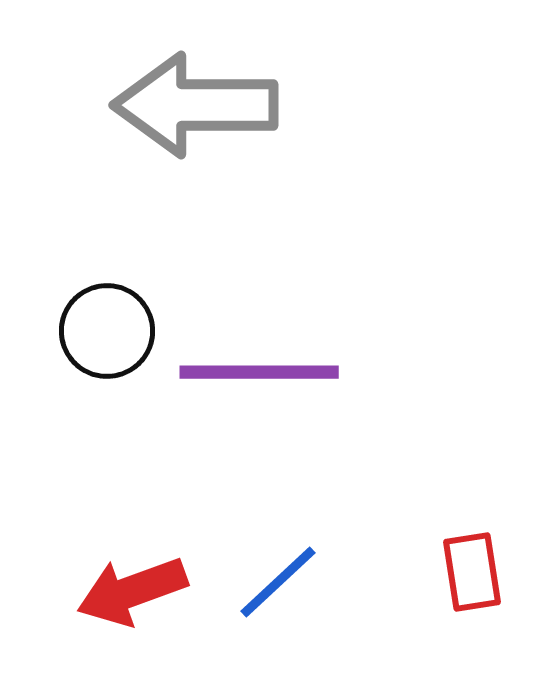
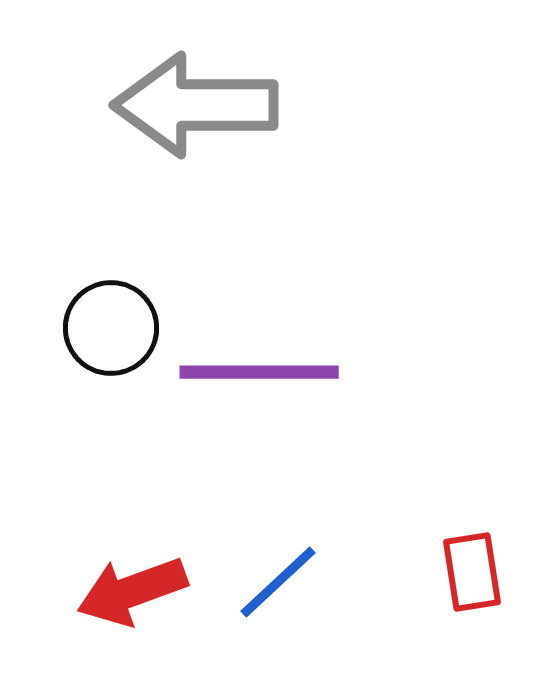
black circle: moved 4 px right, 3 px up
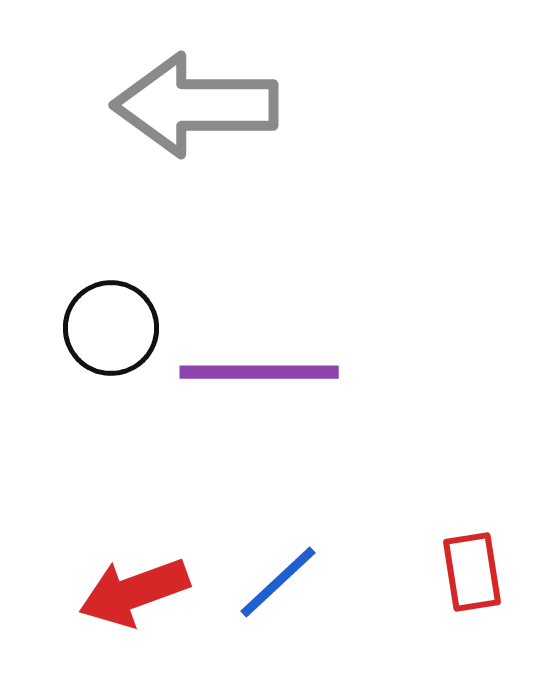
red arrow: moved 2 px right, 1 px down
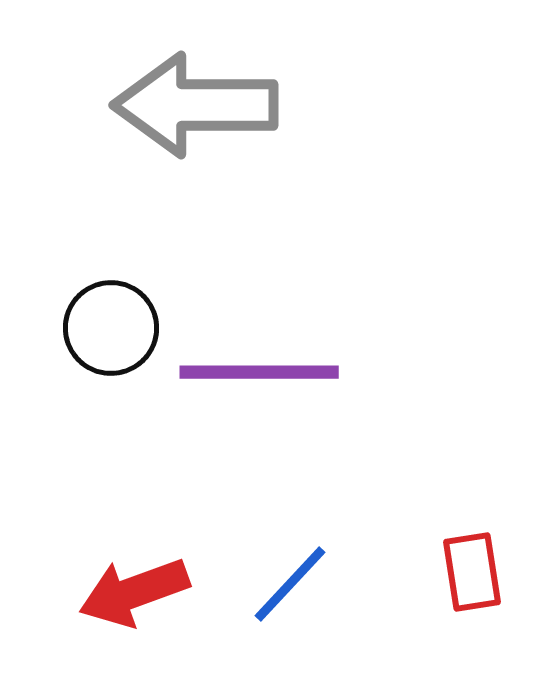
blue line: moved 12 px right, 2 px down; rotated 4 degrees counterclockwise
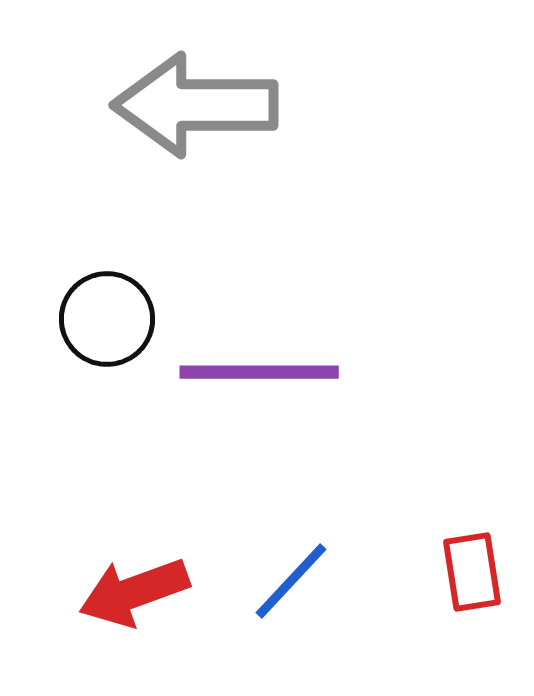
black circle: moved 4 px left, 9 px up
blue line: moved 1 px right, 3 px up
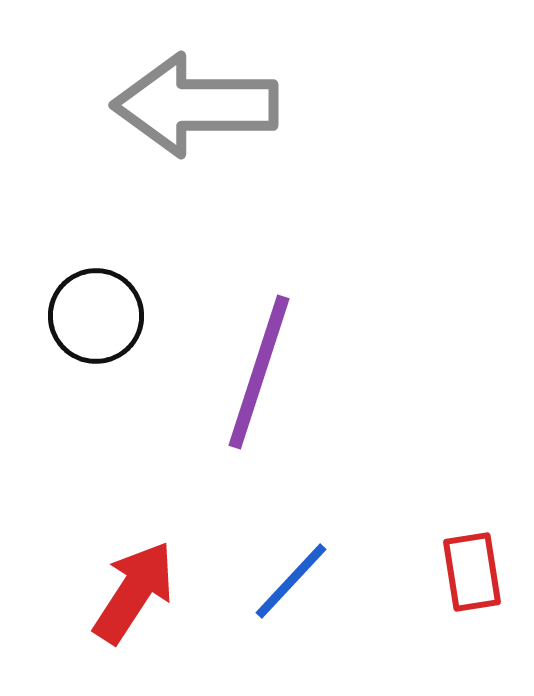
black circle: moved 11 px left, 3 px up
purple line: rotated 72 degrees counterclockwise
red arrow: rotated 143 degrees clockwise
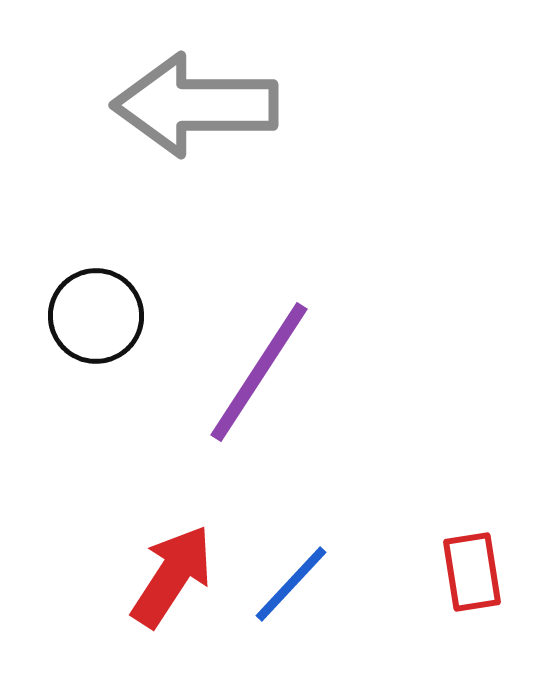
purple line: rotated 15 degrees clockwise
blue line: moved 3 px down
red arrow: moved 38 px right, 16 px up
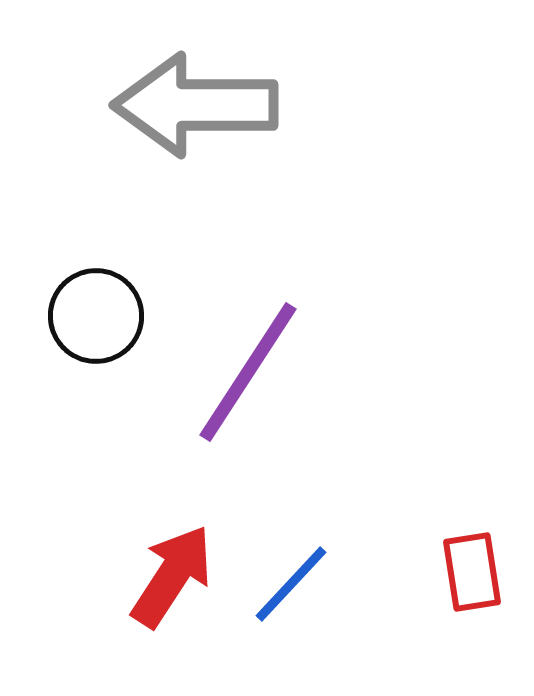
purple line: moved 11 px left
